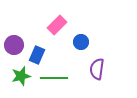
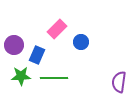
pink rectangle: moved 4 px down
purple semicircle: moved 22 px right, 13 px down
green star: rotated 12 degrees clockwise
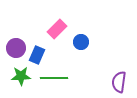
purple circle: moved 2 px right, 3 px down
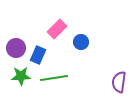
blue rectangle: moved 1 px right
green line: rotated 8 degrees counterclockwise
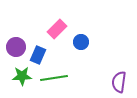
purple circle: moved 1 px up
green star: moved 1 px right
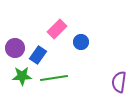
purple circle: moved 1 px left, 1 px down
blue rectangle: rotated 12 degrees clockwise
